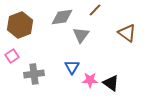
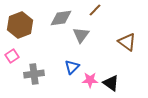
gray diamond: moved 1 px left, 1 px down
brown triangle: moved 9 px down
blue triangle: rotated 14 degrees clockwise
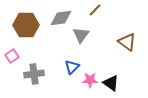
brown hexagon: moved 6 px right; rotated 20 degrees clockwise
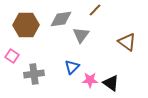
gray diamond: moved 1 px down
pink square: rotated 24 degrees counterclockwise
